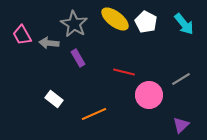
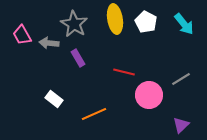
yellow ellipse: rotated 44 degrees clockwise
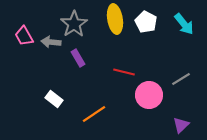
gray star: rotated 8 degrees clockwise
pink trapezoid: moved 2 px right, 1 px down
gray arrow: moved 2 px right, 1 px up
orange line: rotated 10 degrees counterclockwise
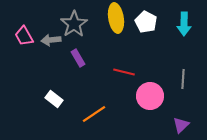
yellow ellipse: moved 1 px right, 1 px up
cyan arrow: rotated 40 degrees clockwise
gray arrow: moved 2 px up; rotated 12 degrees counterclockwise
gray line: moved 2 px right; rotated 54 degrees counterclockwise
pink circle: moved 1 px right, 1 px down
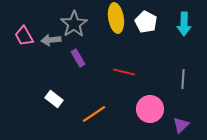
pink circle: moved 13 px down
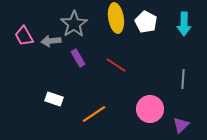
gray arrow: moved 1 px down
red line: moved 8 px left, 7 px up; rotated 20 degrees clockwise
white rectangle: rotated 18 degrees counterclockwise
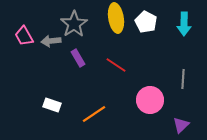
white rectangle: moved 2 px left, 6 px down
pink circle: moved 9 px up
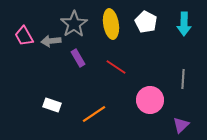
yellow ellipse: moved 5 px left, 6 px down
red line: moved 2 px down
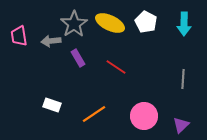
yellow ellipse: moved 1 px left, 1 px up; rotated 56 degrees counterclockwise
pink trapezoid: moved 5 px left; rotated 20 degrees clockwise
pink circle: moved 6 px left, 16 px down
